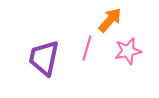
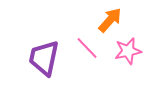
pink line: rotated 60 degrees counterclockwise
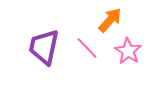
pink star: rotated 28 degrees counterclockwise
purple trapezoid: moved 11 px up
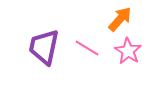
orange arrow: moved 10 px right, 1 px up
pink line: rotated 15 degrees counterclockwise
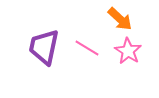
orange arrow: rotated 92 degrees clockwise
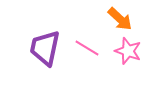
purple trapezoid: moved 1 px right, 1 px down
pink star: rotated 12 degrees counterclockwise
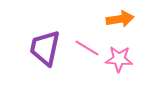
orange arrow: rotated 52 degrees counterclockwise
pink star: moved 9 px left, 8 px down; rotated 16 degrees counterclockwise
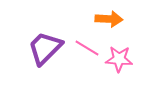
orange arrow: moved 11 px left; rotated 12 degrees clockwise
purple trapezoid: rotated 33 degrees clockwise
